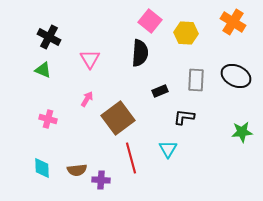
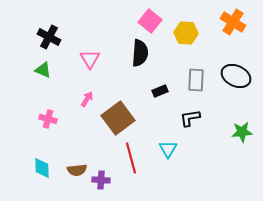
black L-shape: moved 6 px right, 1 px down; rotated 15 degrees counterclockwise
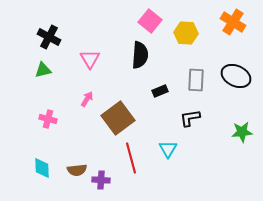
black semicircle: moved 2 px down
green triangle: rotated 36 degrees counterclockwise
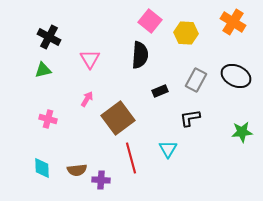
gray rectangle: rotated 25 degrees clockwise
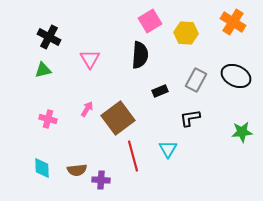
pink square: rotated 20 degrees clockwise
pink arrow: moved 10 px down
red line: moved 2 px right, 2 px up
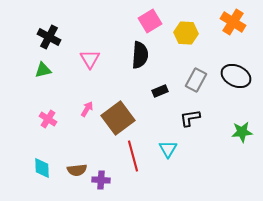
pink cross: rotated 18 degrees clockwise
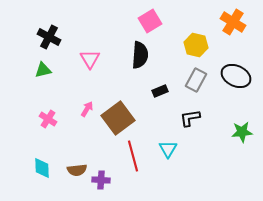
yellow hexagon: moved 10 px right, 12 px down; rotated 10 degrees clockwise
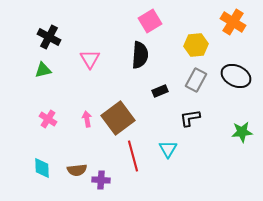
yellow hexagon: rotated 20 degrees counterclockwise
pink arrow: moved 10 px down; rotated 42 degrees counterclockwise
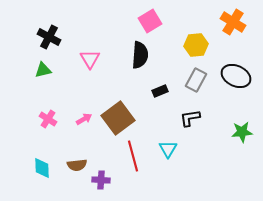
pink arrow: moved 3 px left; rotated 70 degrees clockwise
brown semicircle: moved 5 px up
